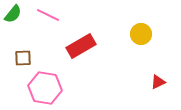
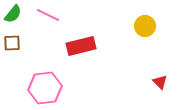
yellow circle: moved 4 px right, 8 px up
red rectangle: rotated 16 degrees clockwise
brown square: moved 11 px left, 15 px up
red triangle: moved 2 px right; rotated 49 degrees counterclockwise
pink hexagon: rotated 16 degrees counterclockwise
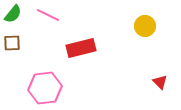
red rectangle: moved 2 px down
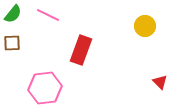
red rectangle: moved 2 px down; rotated 56 degrees counterclockwise
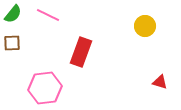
red rectangle: moved 2 px down
red triangle: rotated 28 degrees counterclockwise
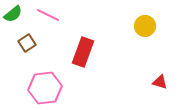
green semicircle: rotated 12 degrees clockwise
brown square: moved 15 px right; rotated 30 degrees counterclockwise
red rectangle: moved 2 px right
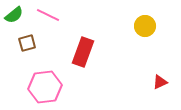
green semicircle: moved 1 px right, 1 px down
brown square: rotated 18 degrees clockwise
red triangle: rotated 42 degrees counterclockwise
pink hexagon: moved 1 px up
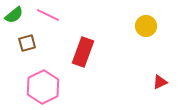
yellow circle: moved 1 px right
pink hexagon: moved 2 px left; rotated 20 degrees counterclockwise
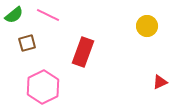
yellow circle: moved 1 px right
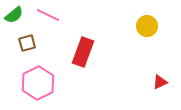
pink hexagon: moved 5 px left, 4 px up
